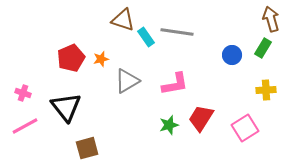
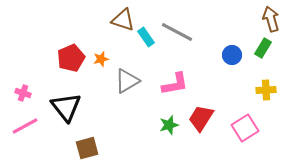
gray line: rotated 20 degrees clockwise
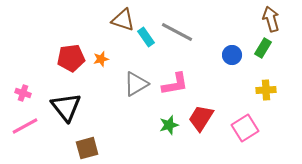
red pentagon: rotated 16 degrees clockwise
gray triangle: moved 9 px right, 3 px down
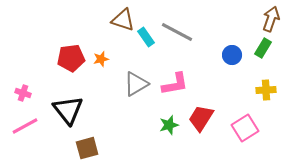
brown arrow: rotated 35 degrees clockwise
black triangle: moved 2 px right, 3 px down
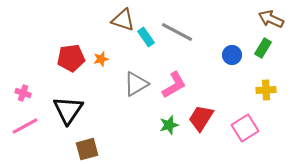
brown arrow: rotated 85 degrees counterclockwise
pink L-shape: moved 1 px left, 1 px down; rotated 20 degrees counterclockwise
black triangle: rotated 12 degrees clockwise
brown square: moved 1 px down
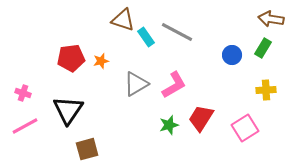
brown arrow: rotated 15 degrees counterclockwise
orange star: moved 2 px down
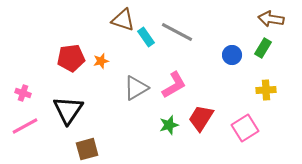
gray triangle: moved 4 px down
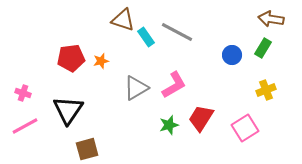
yellow cross: rotated 18 degrees counterclockwise
